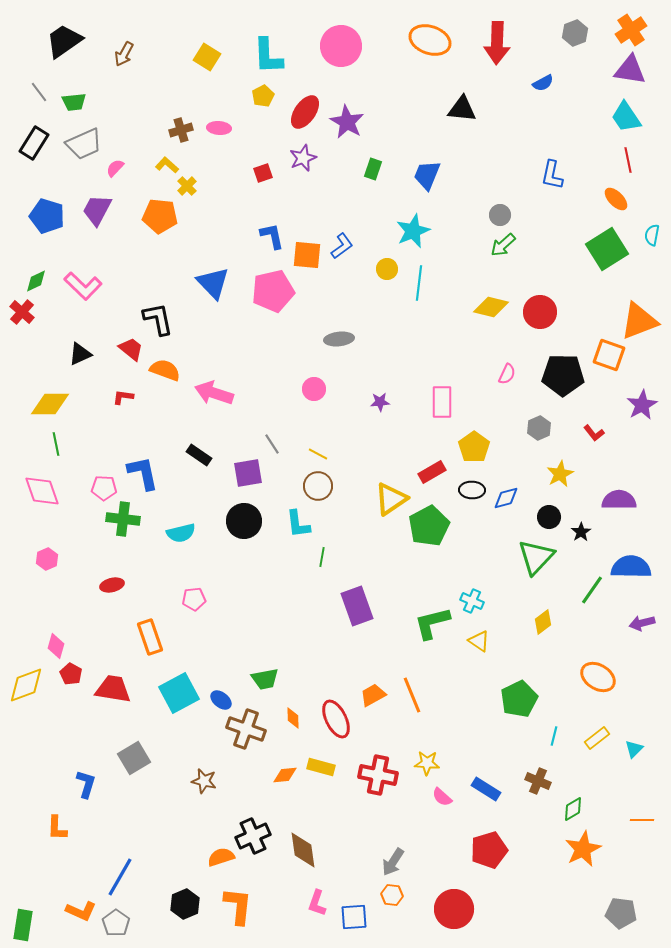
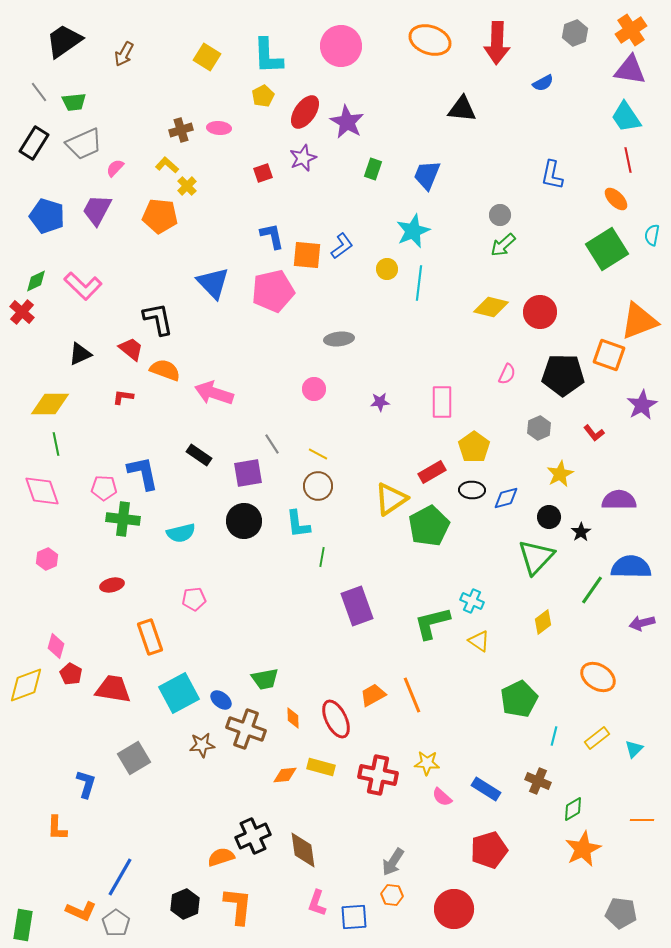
brown star at (204, 781): moved 2 px left, 36 px up; rotated 20 degrees counterclockwise
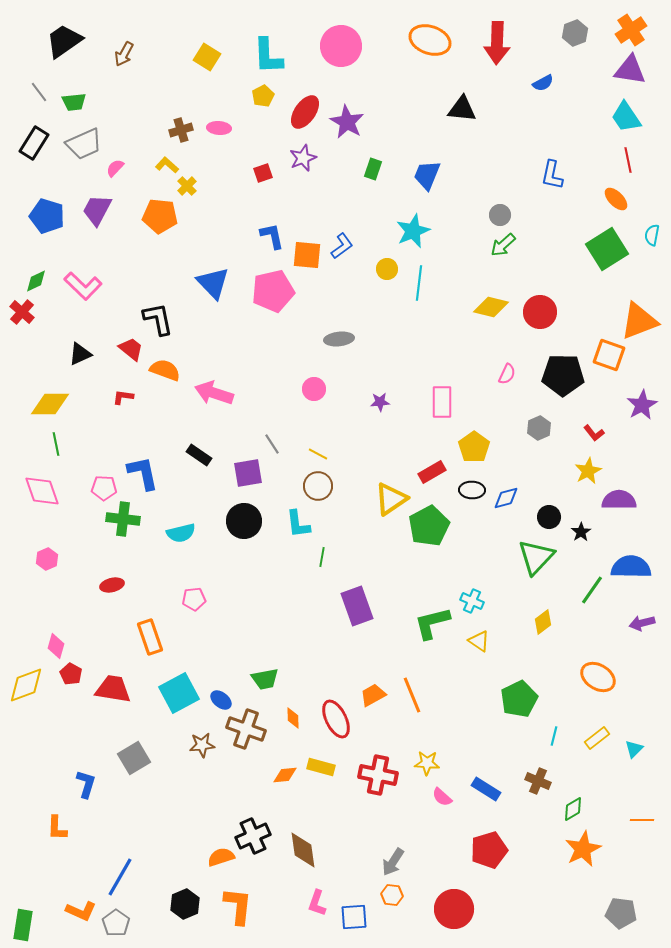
yellow star at (560, 474): moved 28 px right, 3 px up
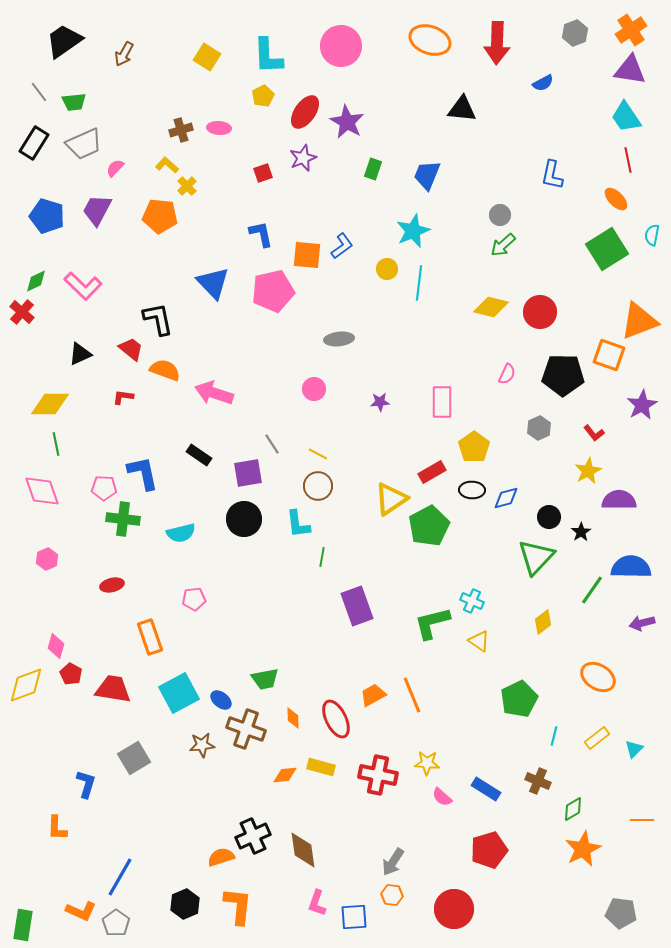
blue L-shape at (272, 236): moved 11 px left, 2 px up
black circle at (244, 521): moved 2 px up
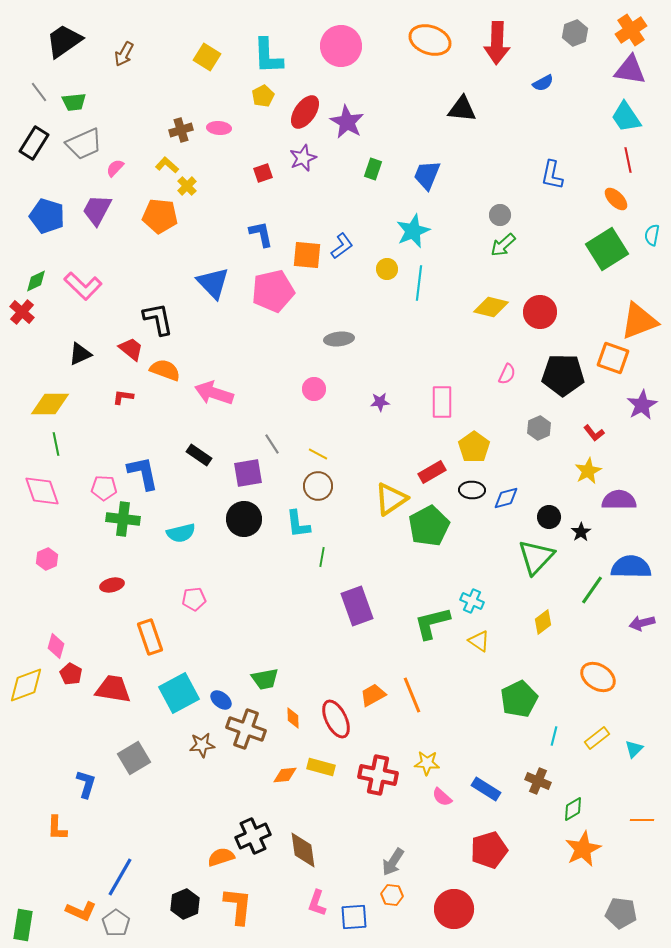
orange square at (609, 355): moved 4 px right, 3 px down
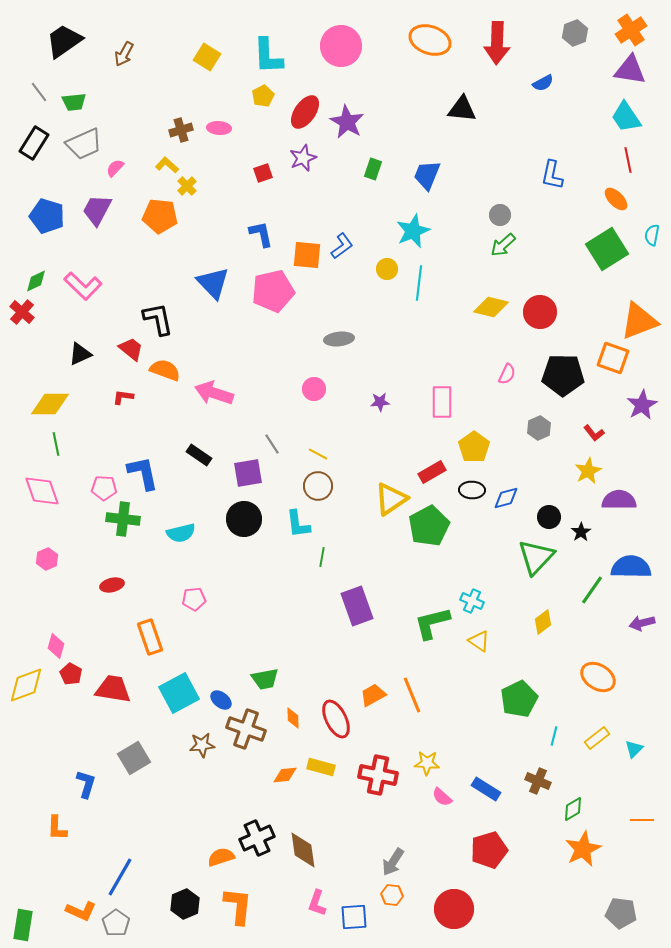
black cross at (253, 836): moved 4 px right, 2 px down
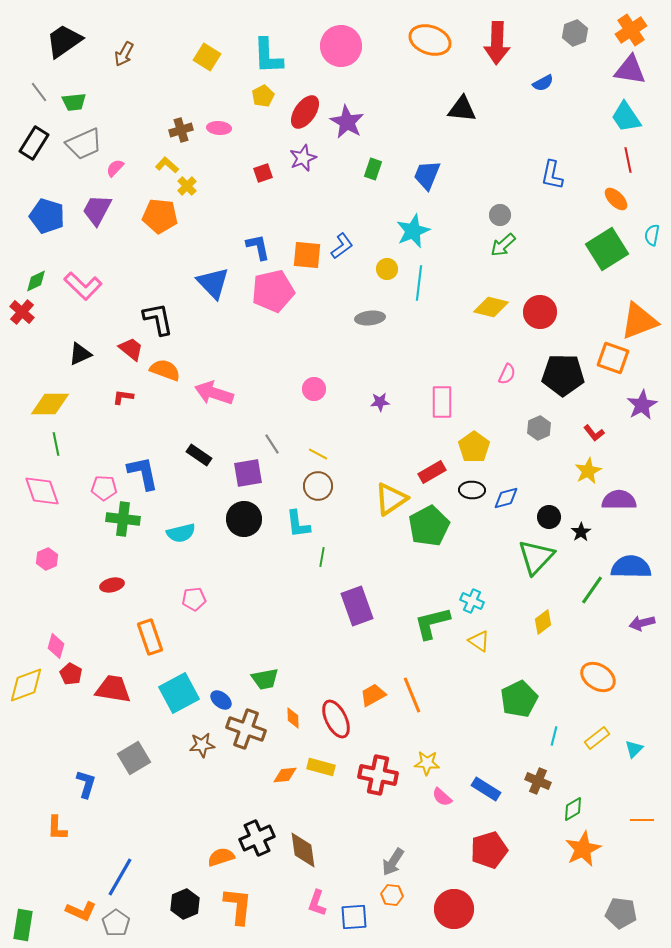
blue L-shape at (261, 234): moved 3 px left, 13 px down
gray ellipse at (339, 339): moved 31 px right, 21 px up
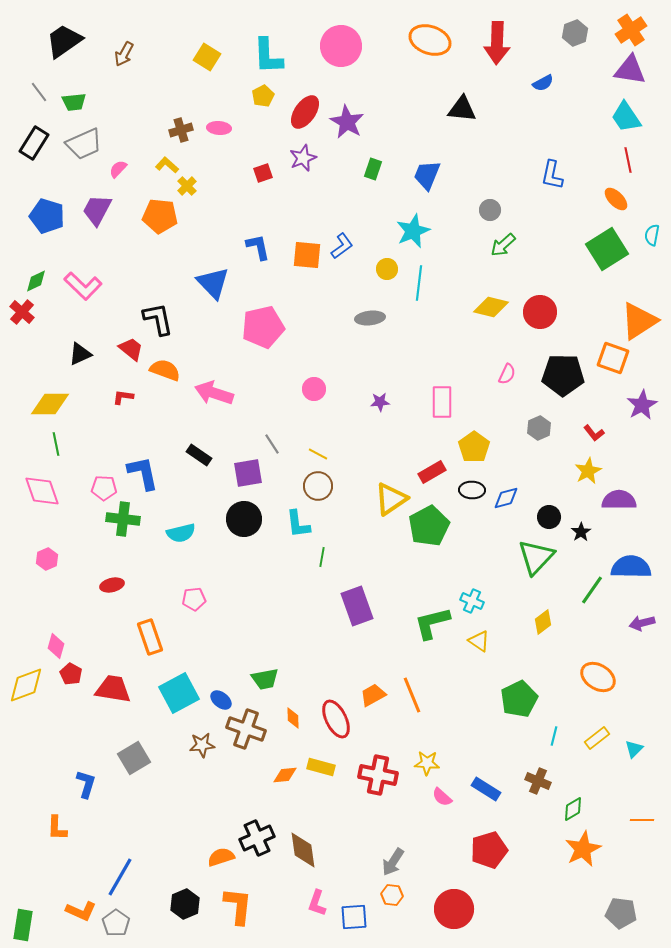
pink semicircle at (115, 168): moved 3 px right, 1 px down
gray circle at (500, 215): moved 10 px left, 5 px up
pink pentagon at (273, 291): moved 10 px left, 36 px down
orange triangle at (639, 321): rotated 12 degrees counterclockwise
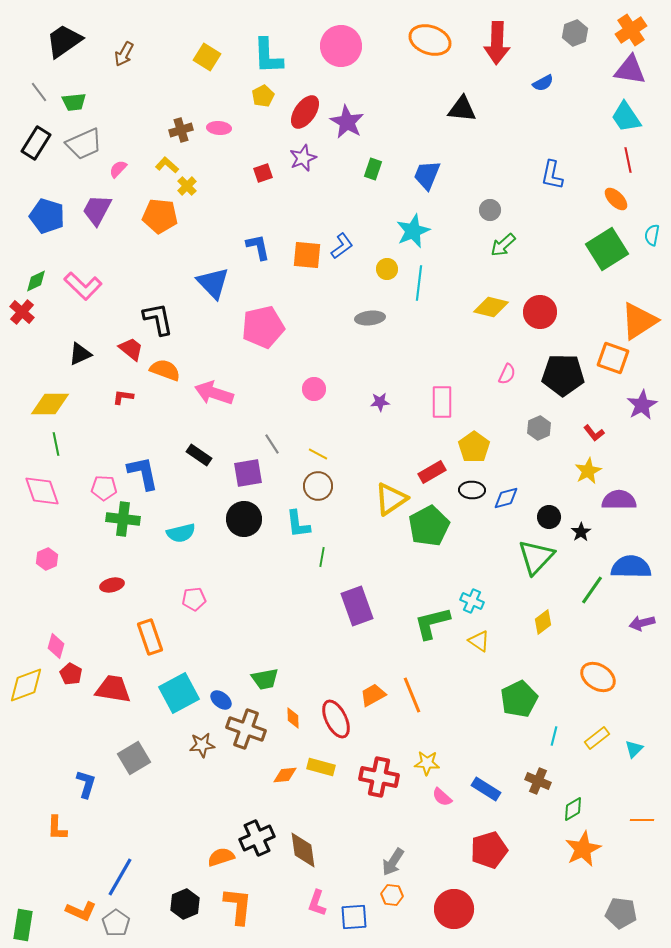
black rectangle at (34, 143): moved 2 px right
red cross at (378, 775): moved 1 px right, 2 px down
